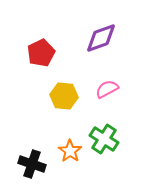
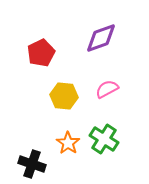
orange star: moved 2 px left, 8 px up
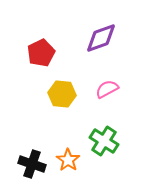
yellow hexagon: moved 2 px left, 2 px up
green cross: moved 2 px down
orange star: moved 17 px down
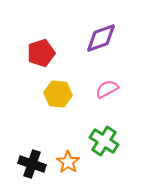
red pentagon: rotated 8 degrees clockwise
yellow hexagon: moved 4 px left
orange star: moved 2 px down
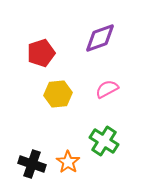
purple diamond: moved 1 px left
yellow hexagon: rotated 12 degrees counterclockwise
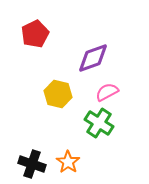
purple diamond: moved 7 px left, 20 px down
red pentagon: moved 6 px left, 19 px up; rotated 8 degrees counterclockwise
pink semicircle: moved 3 px down
yellow hexagon: rotated 20 degrees clockwise
green cross: moved 5 px left, 18 px up
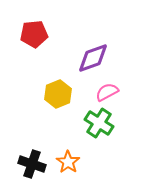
red pentagon: moved 1 px left; rotated 20 degrees clockwise
yellow hexagon: rotated 24 degrees clockwise
